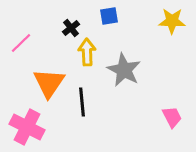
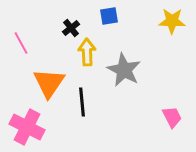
pink line: rotated 75 degrees counterclockwise
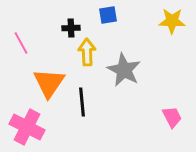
blue square: moved 1 px left, 1 px up
black cross: rotated 36 degrees clockwise
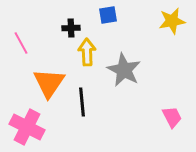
yellow star: rotated 12 degrees counterclockwise
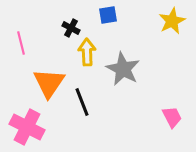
yellow star: rotated 16 degrees counterclockwise
black cross: rotated 30 degrees clockwise
pink line: rotated 15 degrees clockwise
gray star: moved 1 px left, 1 px up
black line: rotated 16 degrees counterclockwise
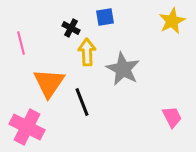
blue square: moved 3 px left, 2 px down
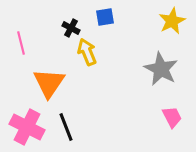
yellow arrow: rotated 20 degrees counterclockwise
gray star: moved 38 px right
black line: moved 16 px left, 25 px down
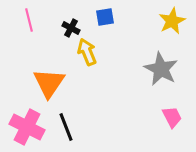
pink line: moved 8 px right, 23 px up
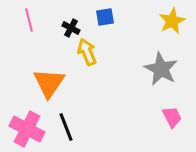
pink cross: moved 2 px down
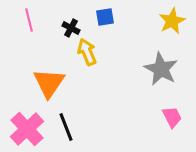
pink cross: rotated 20 degrees clockwise
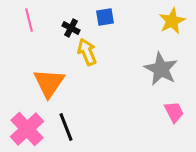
pink trapezoid: moved 2 px right, 5 px up
